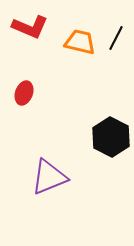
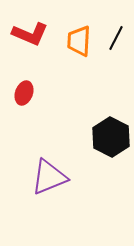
red L-shape: moved 7 px down
orange trapezoid: moved 1 px left, 1 px up; rotated 100 degrees counterclockwise
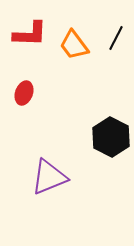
red L-shape: rotated 21 degrees counterclockwise
orange trapezoid: moved 5 px left, 4 px down; rotated 40 degrees counterclockwise
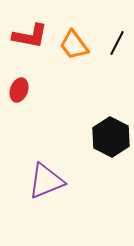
red L-shape: moved 2 px down; rotated 9 degrees clockwise
black line: moved 1 px right, 5 px down
red ellipse: moved 5 px left, 3 px up
purple triangle: moved 3 px left, 4 px down
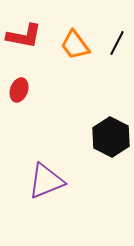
red L-shape: moved 6 px left
orange trapezoid: moved 1 px right
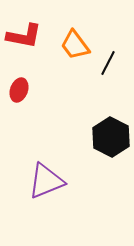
black line: moved 9 px left, 20 px down
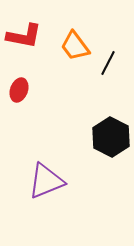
orange trapezoid: moved 1 px down
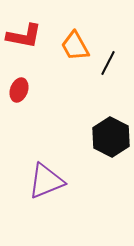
orange trapezoid: rotated 8 degrees clockwise
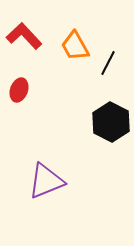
red L-shape: rotated 144 degrees counterclockwise
black hexagon: moved 15 px up
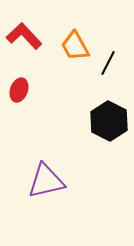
black hexagon: moved 2 px left, 1 px up
purple triangle: rotated 9 degrees clockwise
